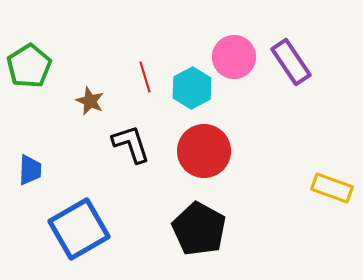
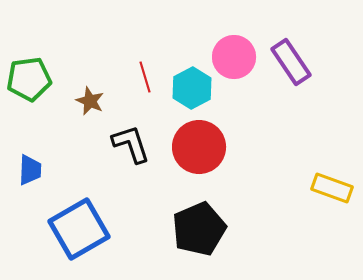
green pentagon: moved 13 px down; rotated 24 degrees clockwise
red circle: moved 5 px left, 4 px up
black pentagon: rotated 20 degrees clockwise
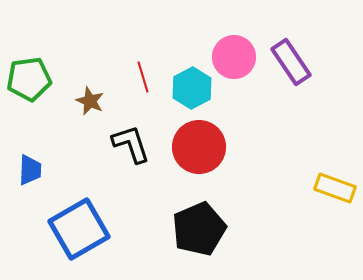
red line: moved 2 px left
yellow rectangle: moved 3 px right
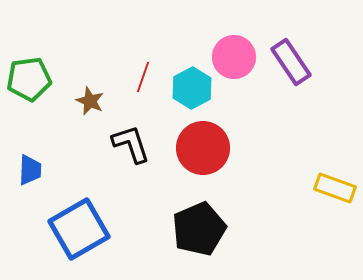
red line: rotated 36 degrees clockwise
red circle: moved 4 px right, 1 px down
